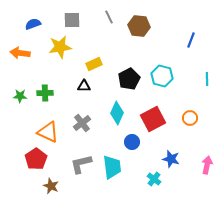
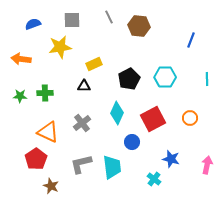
orange arrow: moved 1 px right, 6 px down
cyan hexagon: moved 3 px right, 1 px down; rotated 15 degrees counterclockwise
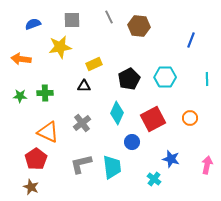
brown star: moved 20 px left, 1 px down
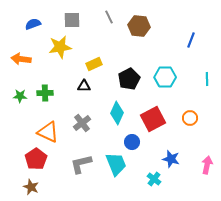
cyan trapezoid: moved 4 px right, 3 px up; rotated 15 degrees counterclockwise
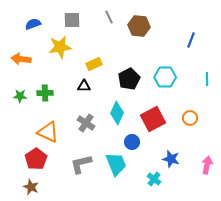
gray cross: moved 4 px right; rotated 18 degrees counterclockwise
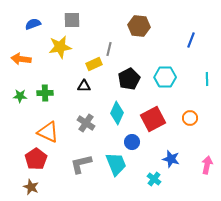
gray line: moved 32 px down; rotated 40 degrees clockwise
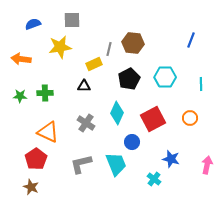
brown hexagon: moved 6 px left, 17 px down
cyan line: moved 6 px left, 5 px down
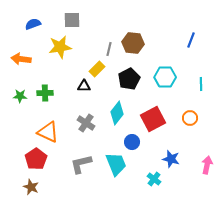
yellow rectangle: moved 3 px right, 5 px down; rotated 21 degrees counterclockwise
cyan diamond: rotated 15 degrees clockwise
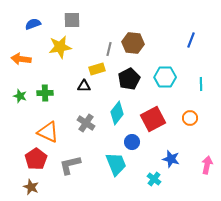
yellow rectangle: rotated 28 degrees clockwise
green star: rotated 16 degrees clockwise
gray L-shape: moved 11 px left, 1 px down
